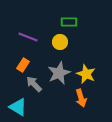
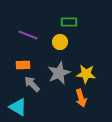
purple line: moved 2 px up
orange rectangle: rotated 56 degrees clockwise
yellow star: rotated 18 degrees counterclockwise
gray arrow: moved 2 px left
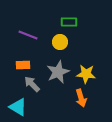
gray star: moved 1 px left, 1 px up
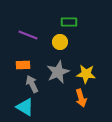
gray arrow: rotated 18 degrees clockwise
cyan triangle: moved 7 px right
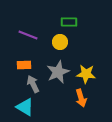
orange rectangle: moved 1 px right
gray arrow: moved 1 px right
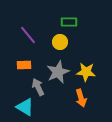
purple line: rotated 30 degrees clockwise
yellow star: moved 2 px up
gray arrow: moved 5 px right, 3 px down
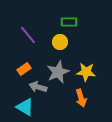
orange rectangle: moved 4 px down; rotated 32 degrees counterclockwise
gray arrow: rotated 48 degrees counterclockwise
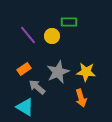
yellow circle: moved 8 px left, 6 px up
gray arrow: moved 1 px left; rotated 24 degrees clockwise
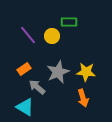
orange arrow: moved 2 px right
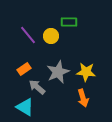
yellow circle: moved 1 px left
